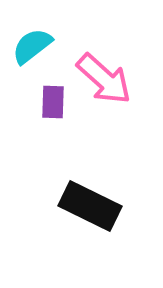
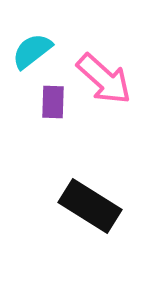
cyan semicircle: moved 5 px down
black rectangle: rotated 6 degrees clockwise
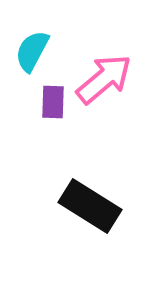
cyan semicircle: rotated 24 degrees counterclockwise
pink arrow: rotated 82 degrees counterclockwise
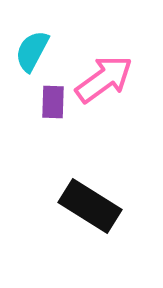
pink arrow: rotated 4 degrees clockwise
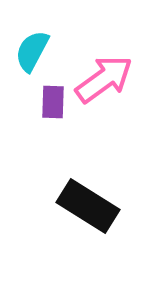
black rectangle: moved 2 px left
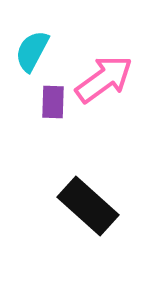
black rectangle: rotated 10 degrees clockwise
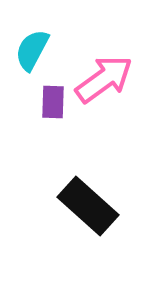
cyan semicircle: moved 1 px up
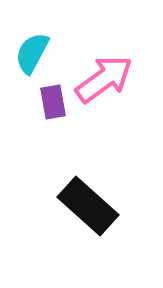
cyan semicircle: moved 3 px down
purple rectangle: rotated 12 degrees counterclockwise
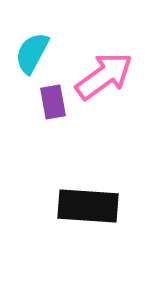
pink arrow: moved 3 px up
black rectangle: rotated 38 degrees counterclockwise
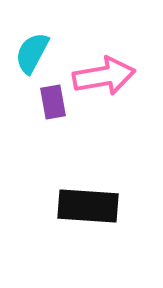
pink arrow: rotated 26 degrees clockwise
